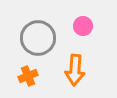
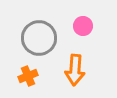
gray circle: moved 1 px right
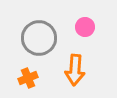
pink circle: moved 2 px right, 1 px down
orange cross: moved 2 px down
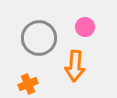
orange arrow: moved 4 px up
orange cross: moved 6 px down
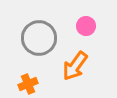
pink circle: moved 1 px right, 1 px up
orange arrow: rotated 32 degrees clockwise
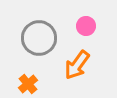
orange arrow: moved 2 px right, 1 px up
orange cross: rotated 18 degrees counterclockwise
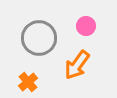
orange cross: moved 2 px up
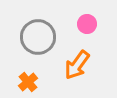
pink circle: moved 1 px right, 2 px up
gray circle: moved 1 px left, 1 px up
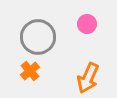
orange arrow: moved 11 px right, 13 px down; rotated 12 degrees counterclockwise
orange cross: moved 2 px right, 11 px up
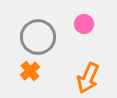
pink circle: moved 3 px left
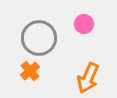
gray circle: moved 1 px right, 1 px down
